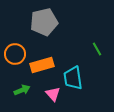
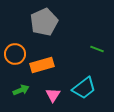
gray pentagon: rotated 12 degrees counterclockwise
green line: rotated 40 degrees counterclockwise
cyan trapezoid: moved 11 px right, 10 px down; rotated 120 degrees counterclockwise
green arrow: moved 1 px left
pink triangle: moved 1 px down; rotated 14 degrees clockwise
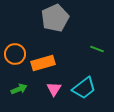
gray pentagon: moved 11 px right, 4 px up
orange rectangle: moved 1 px right, 2 px up
green arrow: moved 2 px left, 1 px up
pink triangle: moved 1 px right, 6 px up
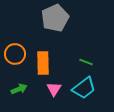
green line: moved 11 px left, 13 px down
orange rectangle: rotated 75 degrees counterclockwise
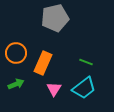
gray pentagon: rotated 12 degrees clockwise
orange circle: moved 1 px right, 1 px up
orange rectangle: rotated 25 degrees clockwise
green arrow: moved 3 px left, 5 px up
